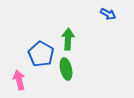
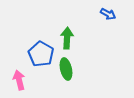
green arrow: moved 1 px left, 1 px up
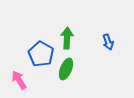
blue arrow: moved 28 px down; rotated 42 degrees clockwise
green ellipse: rotated 35 degrees clockwise
pink arrow: rotated 18 degrees counterclockwise
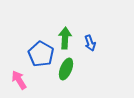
green arrow: moved 2 px left
blue arrow: moved 18 px left, 1 px down
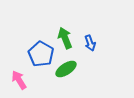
green arrow: rotated 25 degrees counterclockwise
green ellipse: rotated 35 degrees clockwise
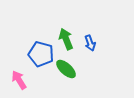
green arrow: moved 1 px right, 1 px down
blue pentagon: rotated 15 degrees counterclockwise
green ellipse: rotated 75 degrees clockwise
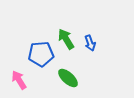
green arrow: rotated 10 degrees counterclockwise
blue pentagon: rotated 20 degrees counterclockwise
green ellipse: moved 2 px right, 9 px down
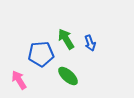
green ellipse: moved 2 px up
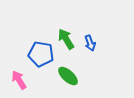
blue pentagon: rotated 15 degrees clockwise
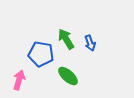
pink arrow: rotated 48 degrees clockwise
